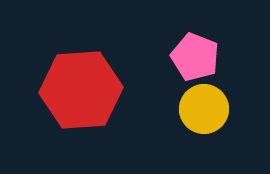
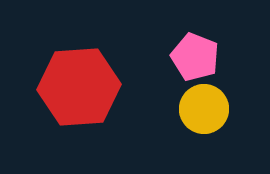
red hexagon: moved 2 px left, 3 px up
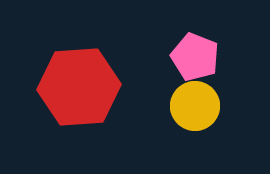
yellow circle: moved 9 px left, 3 px up
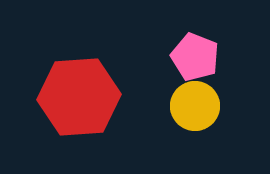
red hexagon: moved 10 px down
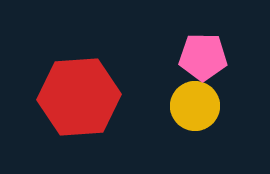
pink pentagon: moved 8 px right; rotated 21 degrees counterclockwise
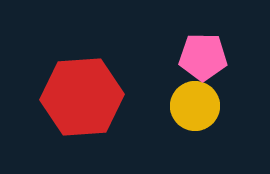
red hexagon: moved 3 px right
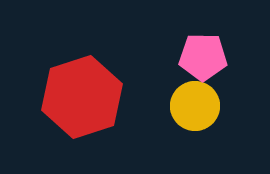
red hexagon: rotated 14 degrees counterclockwise
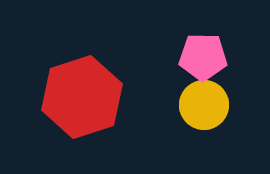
yellow circle: moved 9 px right, 1 px up
